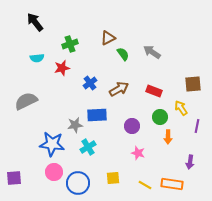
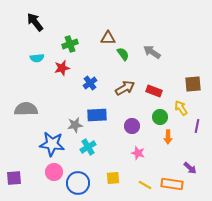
brown triangle: rotated 28 degrees clockwise
brown arrow: moved 6 px right, 1 px up
gray semicircle: moved 8 px down; rotated 25 degrees clockwise
purple arrow: moved 6 px down; rotated 56 degrees counterclockwise
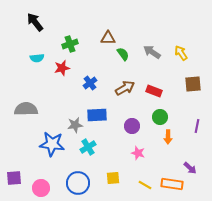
yellow arrow: moved 55 px up
pink circle: moved 13 px left, 16 px down
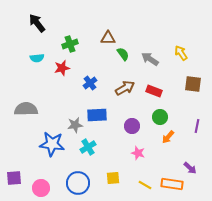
black arrow: moved 2 px right, 1 px down
gray arrow: moved 2 px left, 7 px down
brown square: rotated 12 degrees clockwise
orange arrow: rotated 40 degrees clockwise
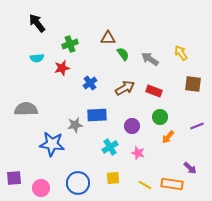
purple line: rotated 56 degrees clockwise
cyan cross: moved 22 px right
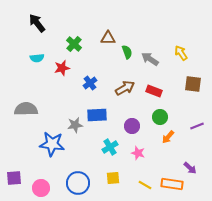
green cross: moved 4 px right; rotated 28 degrees counterclockwise
green semicircle: moved 4 px right, 2 px up; rotated 16 degrees clockwise
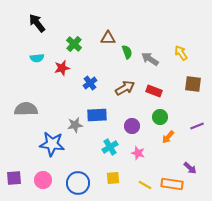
pink circle: moved 2 px right, 8 px up
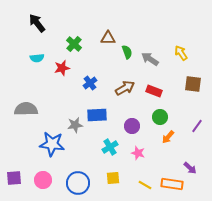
purple line: rotated 32 degrees counterclockwise
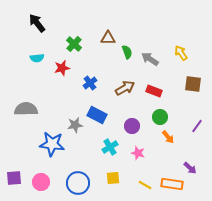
blue rectangle: rotated 30 degrees clockwise
orange arrow: rotated 80 degrees counterclockwise
pink circle: moved 2 px left, 2 px down
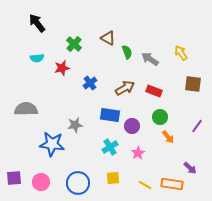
brown triangle: rotated 28 degrees clockwise
blue rectangle: moved 13 px right; rotated 18 degrees counterclockwise
pink star: rotated 24 degrees clockwise
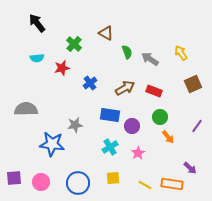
brown triangle: moved 2 px left, 5 px up
brown square: rotated 30 degrees counterclockwise
